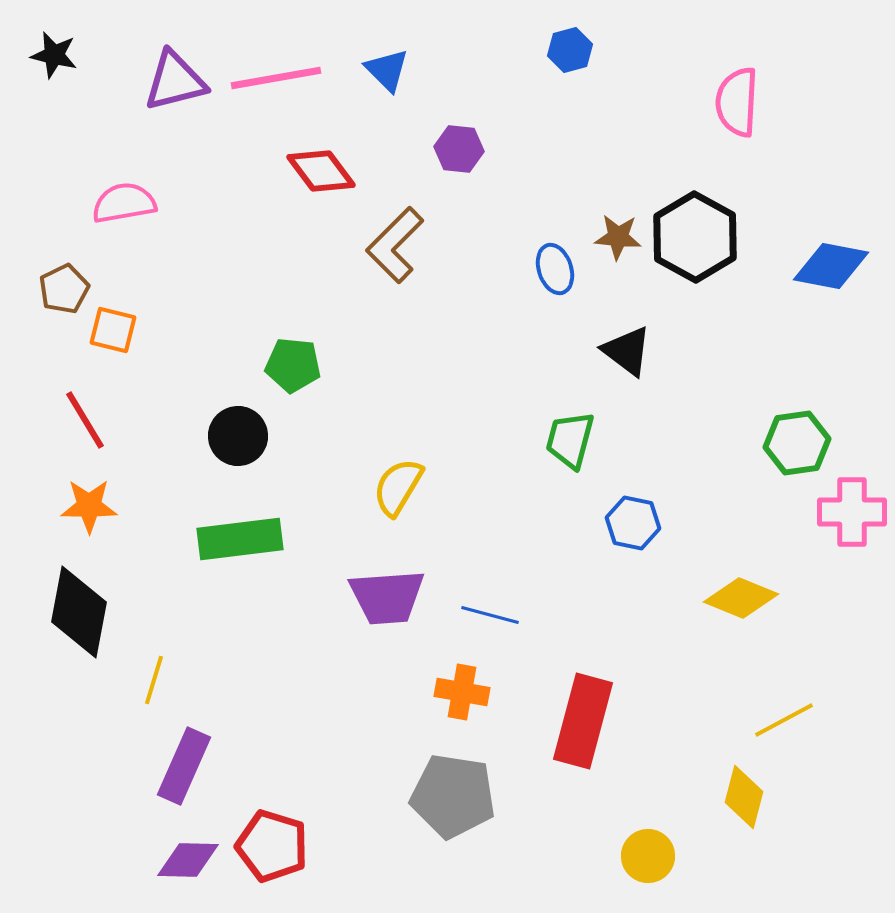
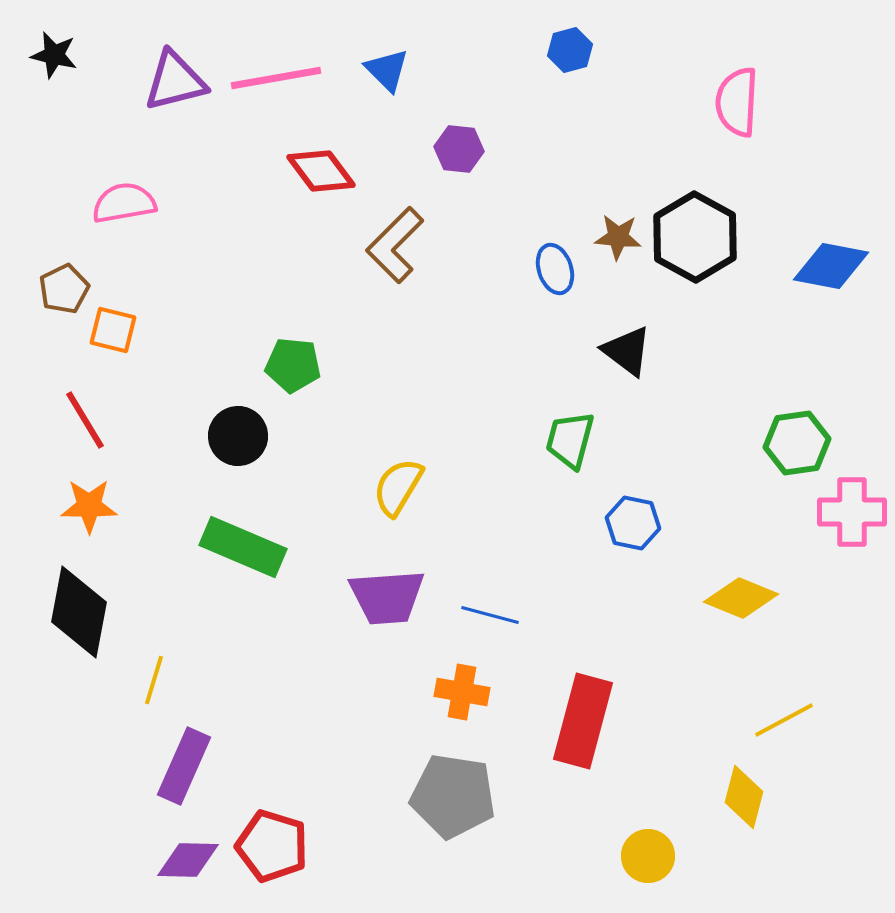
green rectangle at (240, 539): moved 3 px right, 8 px down; rotated 30 degrees clockwise
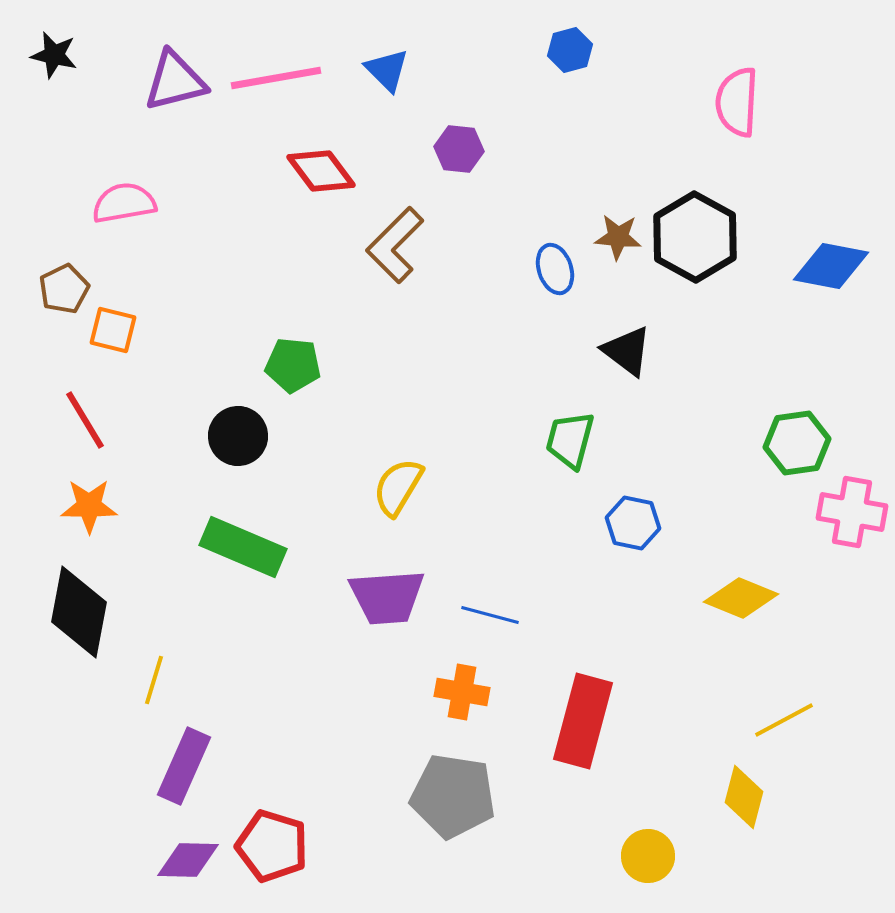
pink cross at (852, 512): rotated 10 degrees clockwise
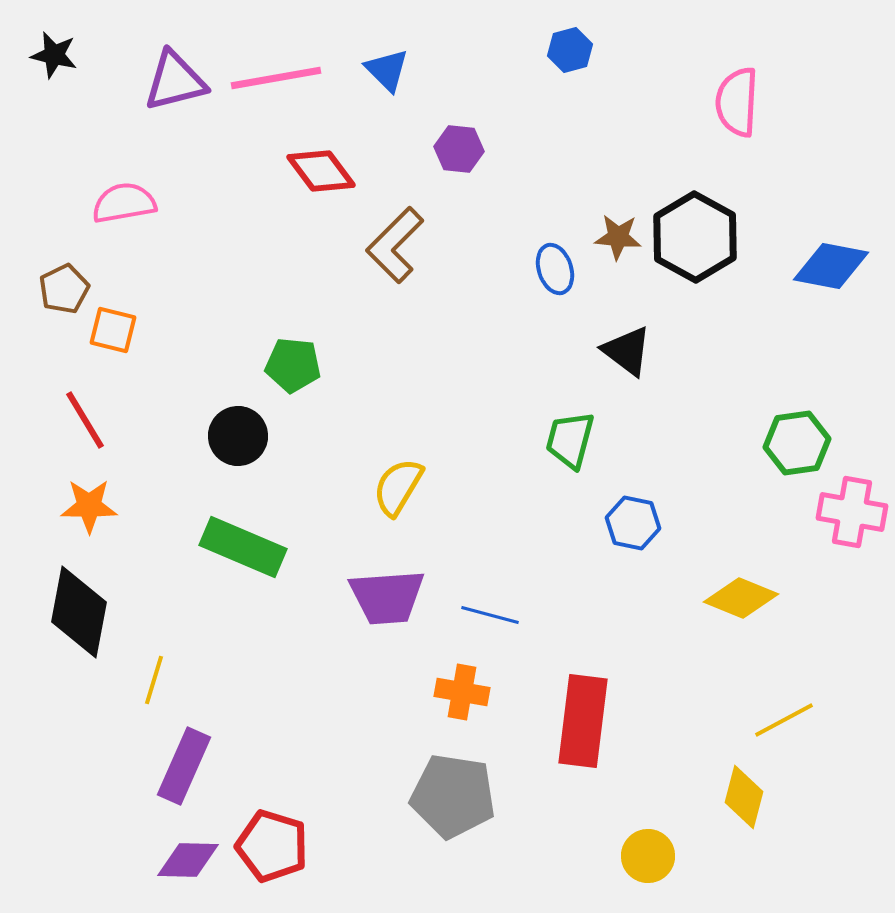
red rectangle at (583, 721): rotated 8 degrees counterclockwise
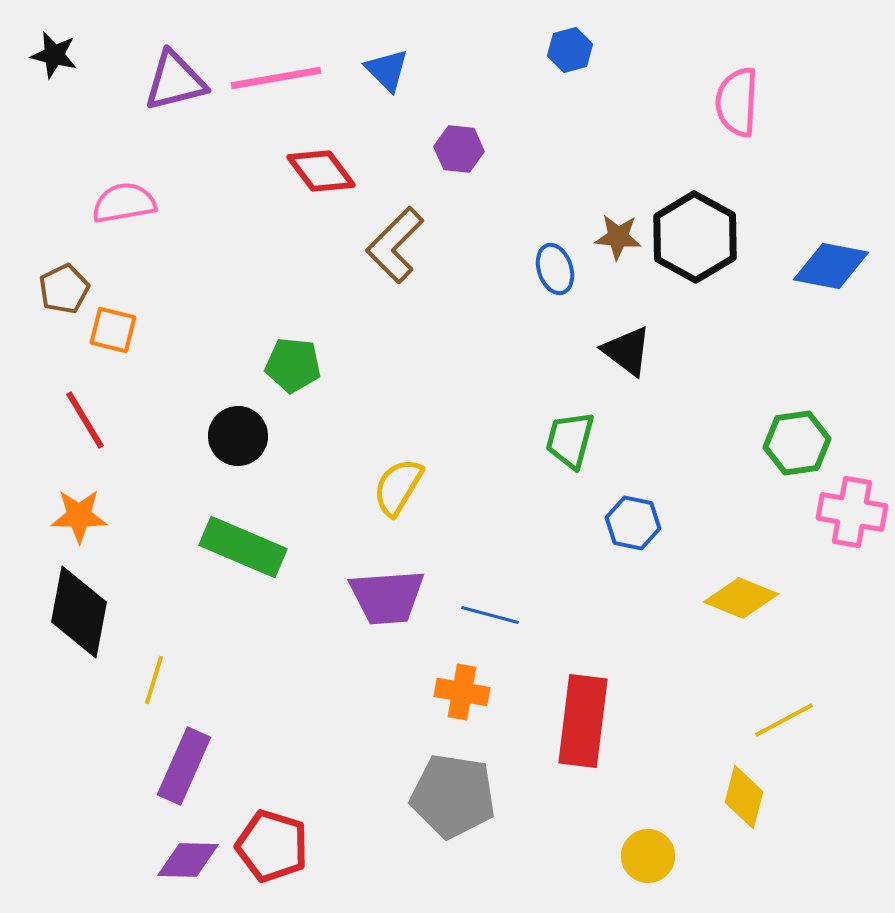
orange star at (89, 506): moved 10 px left, 10 px down
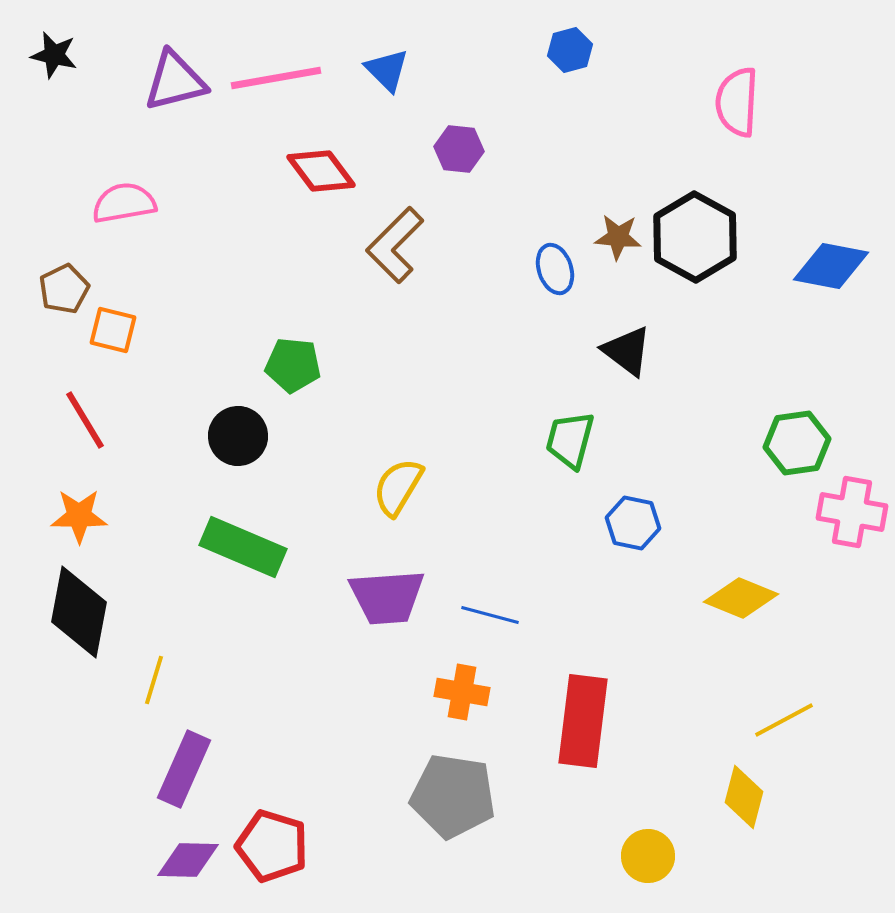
purple rectangle at (184, 766): moved 3 px down
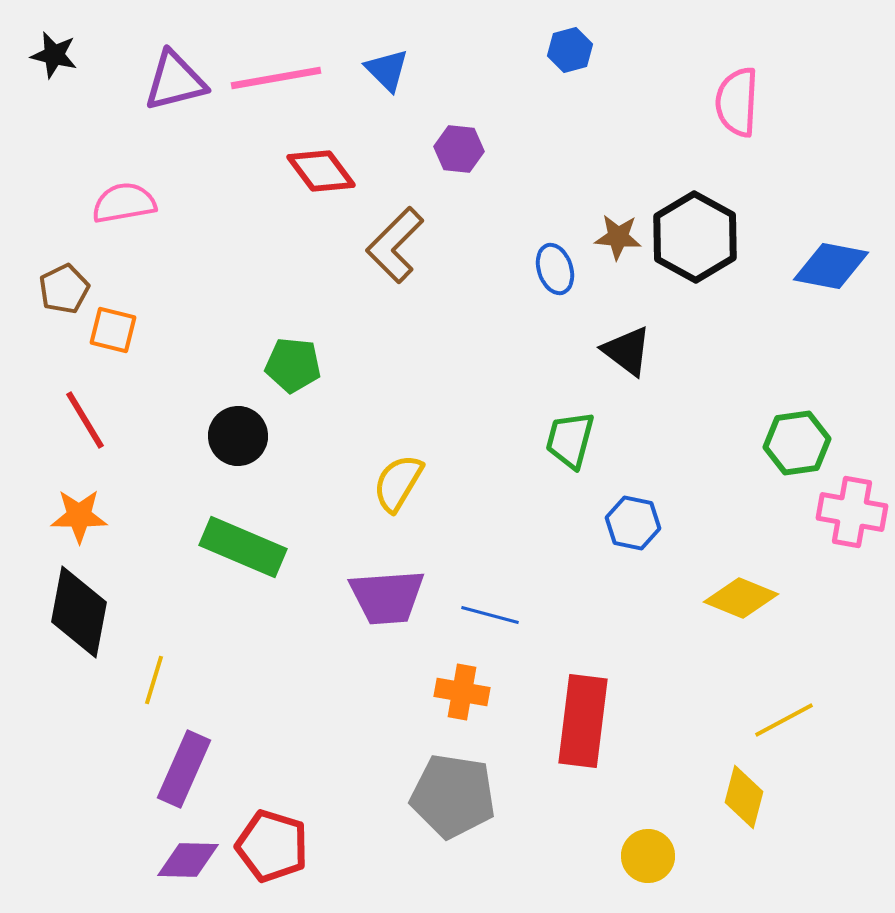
yellow semicircle at (398, 487): moved 4 px up
